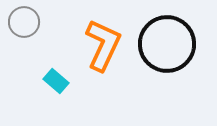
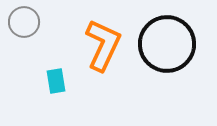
cyan rectangle: rotated 40 degrees clockwise
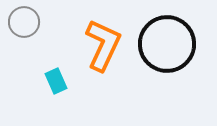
cyan rectangle: rotated 15 degrees counterclockwise
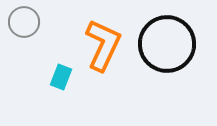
cyan rectangle: moved 5 px right, 4 px up; rotated 45 degrees clockwise
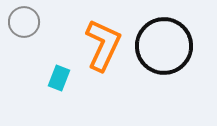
black circle: moved 3 px left, 2 px down
cyan rectangle: moved 2 px left, 1 px down
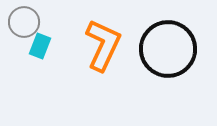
black circle: moved 4 px right, 3 px down
cyan rectangle: moved 19 px left, 32 px up
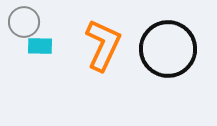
cyan rectangle: rotated 70 degrees clockwise
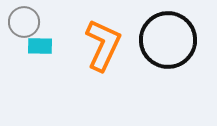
black circle: moved 9 px up
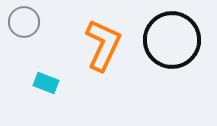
black circle: moved 4 px right
cyan rectangle: moved 6 px right, 37 px down; rotated 20 degrees clockwise
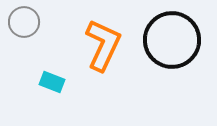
cyan rectangle: moved 6 px right, 1 px up
